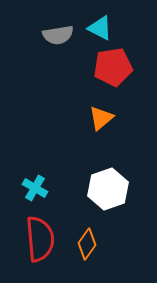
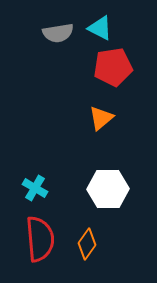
gray semicircle: moved 2 px up
white hexagon: rotated 18 degrees clockwise
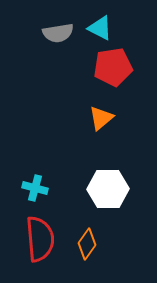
cyan cross: rotated 15 degrees counterclockwise
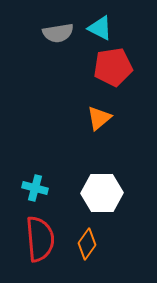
orange triangle: moved 2 px left
white hexagon: moved 6 px left, 4 px down
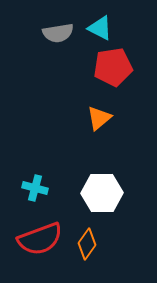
red semicircle: rotated 75 degrees clockwise
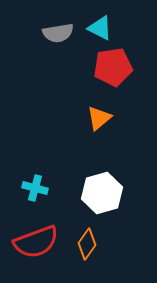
white hexagon: rotated 15 degrees counterclockwise
red semicircle: moved 4 px left, 3 px down
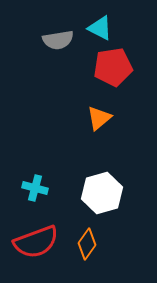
gray semicircle: moved 7 px down
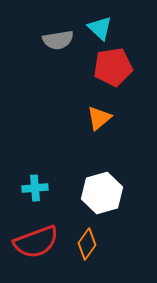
cyan triangle: rotated 16 degrees clockwise
cyan cross: rotated 20 degrees counterclockwise
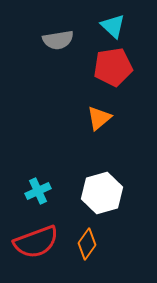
cyan triangle: moved 13 px right, 2 px up
cyan cross: moved 3 px right, 3 px down; rotated 20 degrees counterclockwise
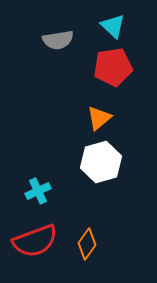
white hexagon: moved 1 px left, 31 px up
red semicircle: moved 1 px left, 1 px up
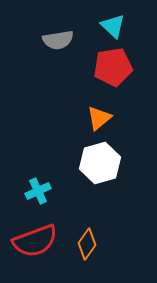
white hexagon: moved 1 px left, 1 px down
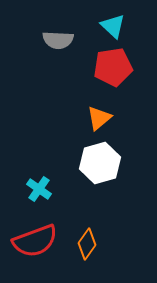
gray semicircle: rotated 12 degrees clockwise
cyan cross: moved 1 px right, 2 px up; rotated 30 degrees counterclockwise
